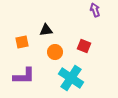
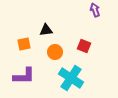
orange square: moved 2 px right, 2 px down
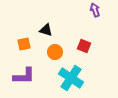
black triangle: rotated 24 degrees clockwise
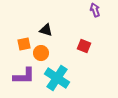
orange circle: moved 14 px left, 1 px down
cyan cross: moved 14 px left
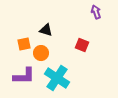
purple arrow: moved 1 px right, 2 px down
red square: moved 2 px left, 1 px up
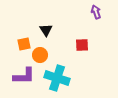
black triangle: rotated 40 degrees clockwise
red square: rotated 24 degrees counterclockwise
orange circle: moved 1 px left, 2 px down
cyan cross: rotated 15 degrees counterclockwise
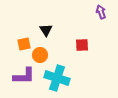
purple arrow: moved 5 px right
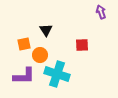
cyan cross: moved 4 px up
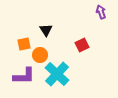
red square: rotated 24 degrees counterclockwise
cyan cross: rotated 25 degrees clockwise
